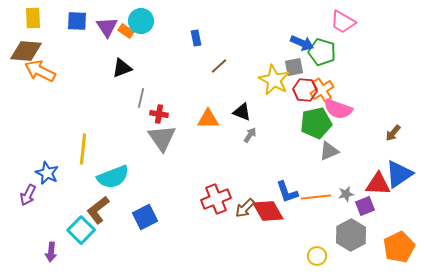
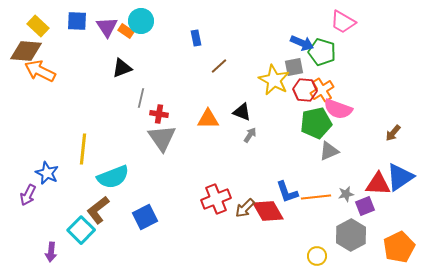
yellow rectangle at (33, 18): moved 5 px right, 8 px down; rotated 45 degrees counterclockwise
blue triangle at (399, 174): moved 1 px right, 3 px down
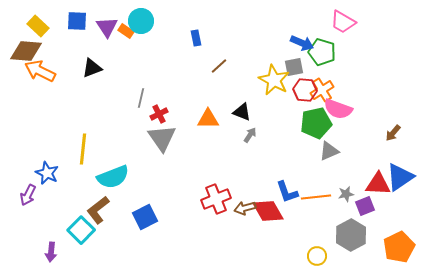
black triangle at (122, 68): moved 30 px left
red cross at (159, 114): rotated 36 degrees counterclockwise
brown arrow at (245, 208): rotated 30 degrees clockwise
